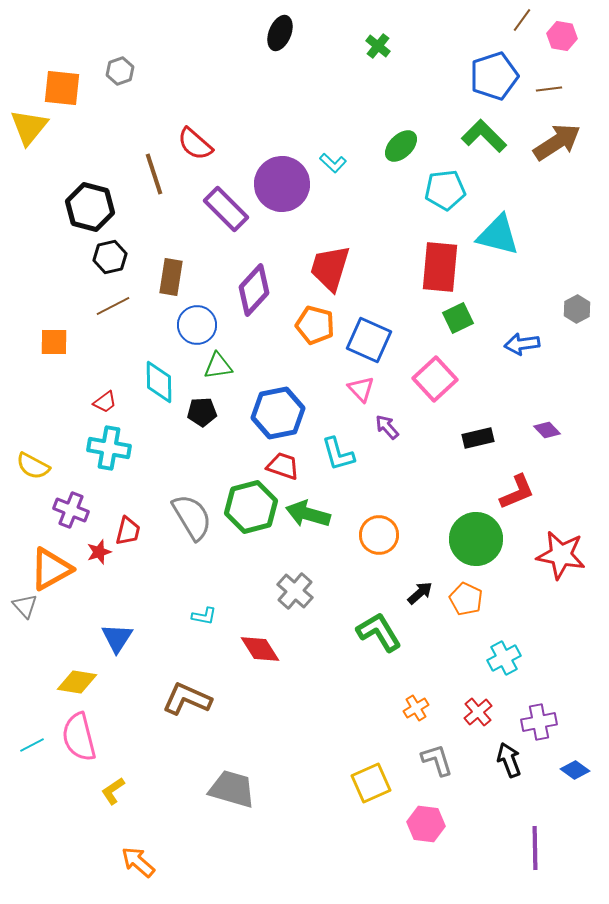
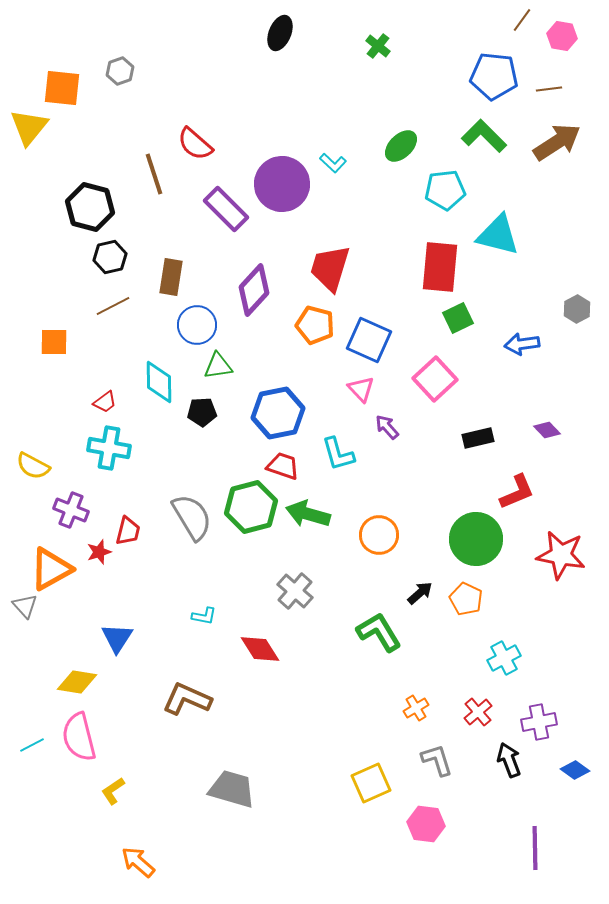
blue pentagon at (494, 76): rotated 24 degrees clockwise
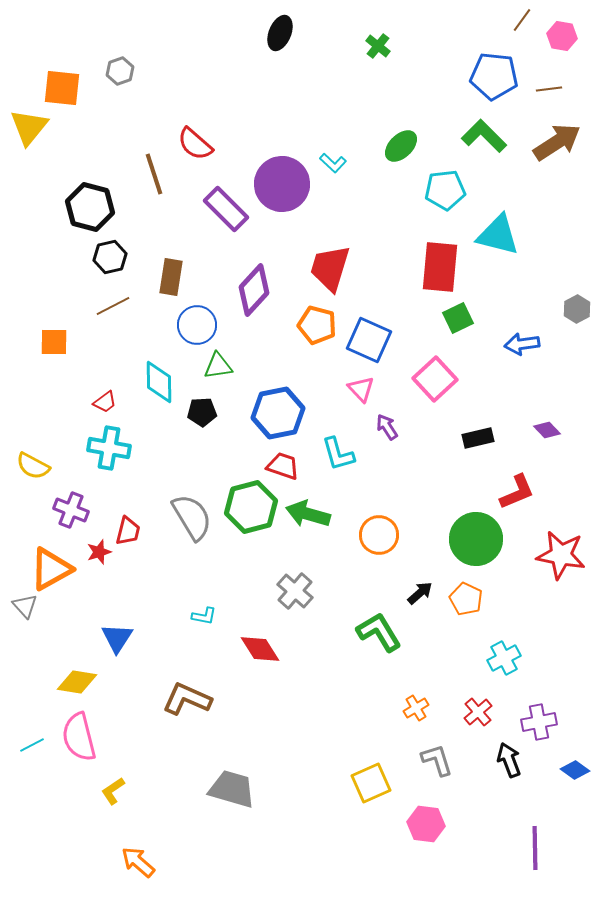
orange pentagon at (315, 325): moved 2 px right
purple arrow at (387, 427): rotated 8 degrees clockwise
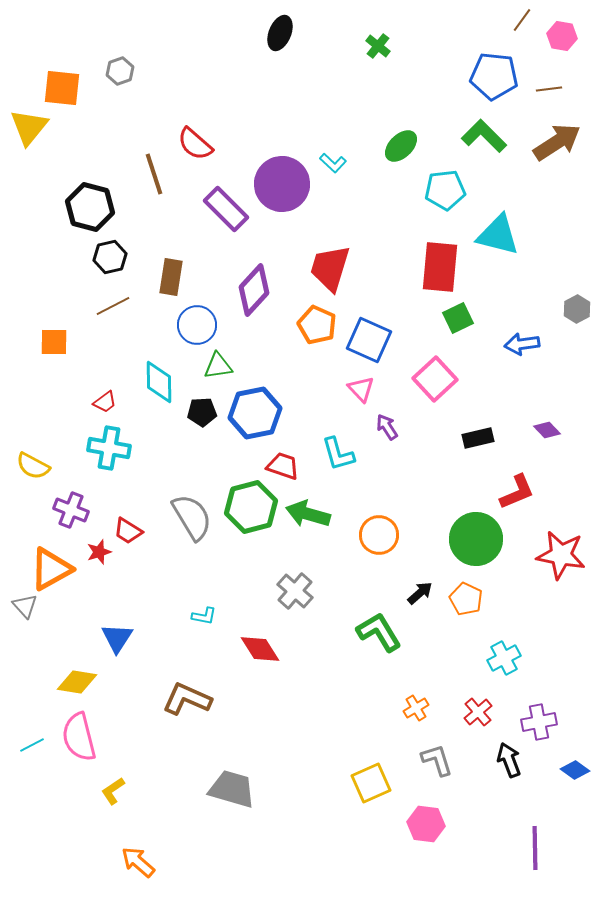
orange pentagon at (317, 325): rotated 9 degrees clockwise
blue hexagon at (278, 413): moved 23 px left
red trapezoid at (128, 531): rotated 108 degrees clockwise
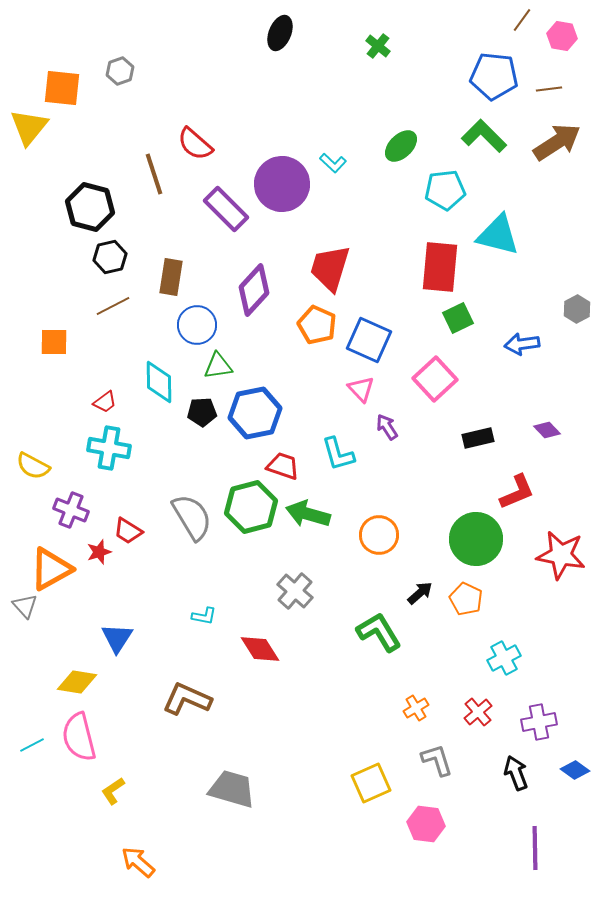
black arrow at (509, 760): moved 7 px right, 13 px down
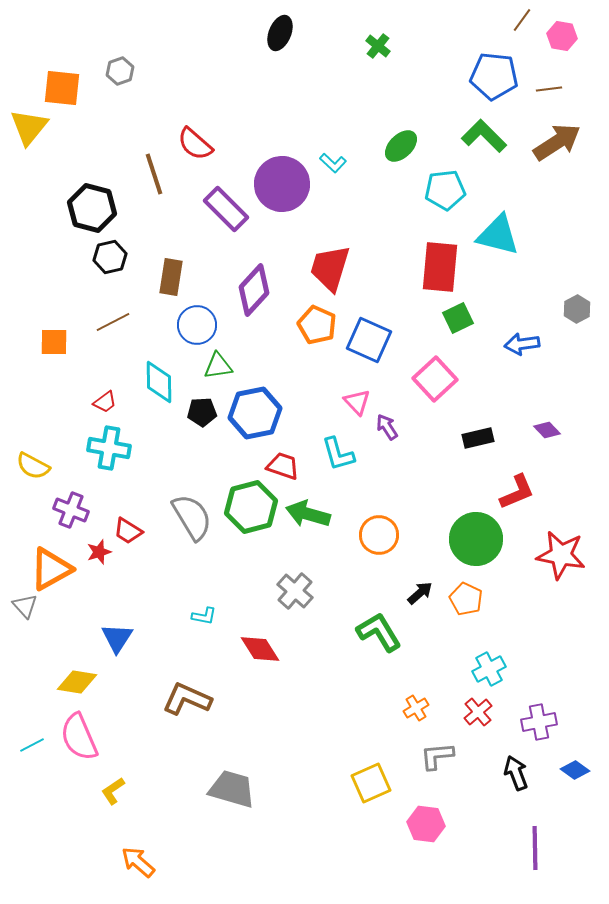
black hexagon at (90, 207): moved 2 px right, 1 px down
brown line at (113, 306): moved 16 px down
pink triangle at (361, 389): moved 4 px left, 13 px down
cyan cross at (504, 658): moved 15 px left, 11 px down
pink semicircle at (79, 737): rotated 9 degrees counterclockwise
gray L-shape at (437, 760): moved 4 px up; rotated 78 degrees counterclockwise
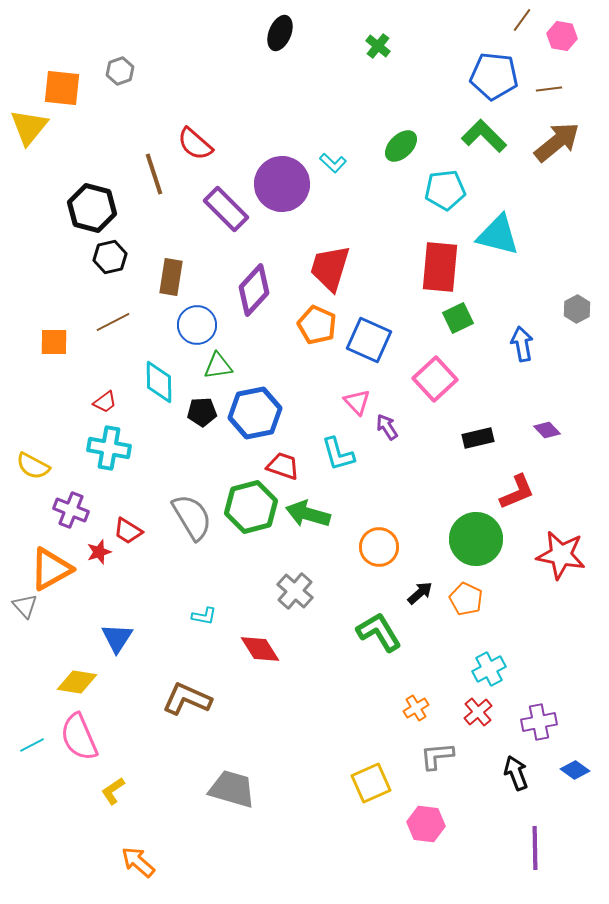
brown arrow at (557, 142): rotated 6 degrees counterclockwise
blue arrow at (522, 344): rotated 88 degrees clockwise
orange circle at (379, 535): moved 12 px down
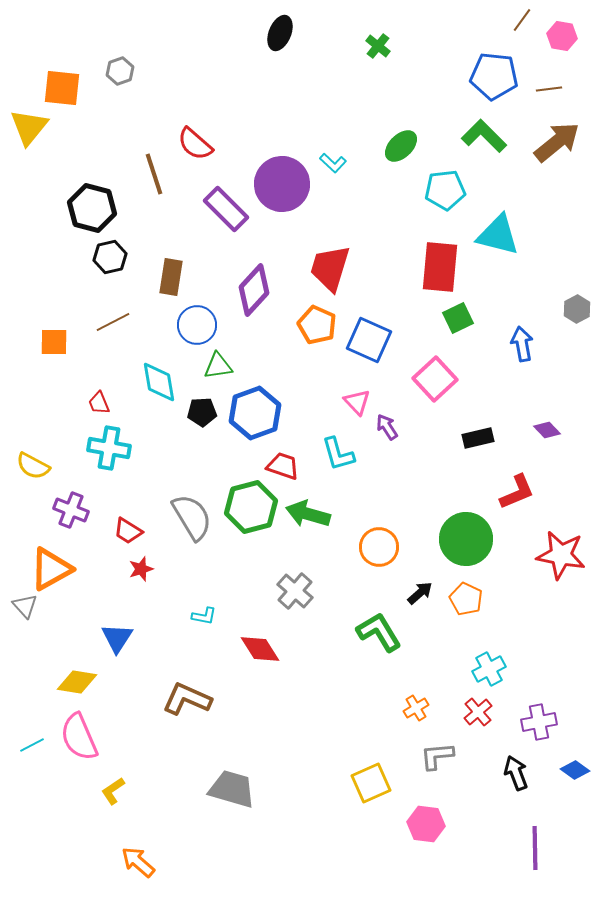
cyan diamond at (159, 382): rotated 9 degrees counterclockwise
red trapezoid at (105, 402): moved 6 px left, 1 px down; rotated 105 degrees clockwise
blue hexagon at (255, 413): rotated 9 degrees counterclockwise
green circle at (476, 539): moved 10 px left
red star at (99, 552): moved 42 px right, 17 px down
